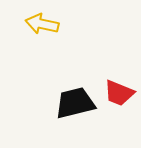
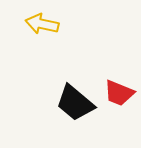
black trapezoid: rotated 126 degrees counterclockwise
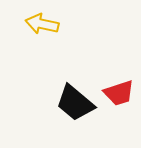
red trapezoid: rotated 40 degrees counterclockwise
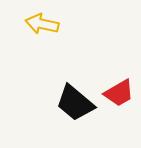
red trapezoid: rotated 12 degrees counterclockwise
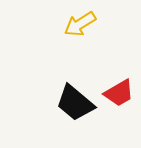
yellow arrow: moved 38 px right; rotated 44 degrees counterclockwise
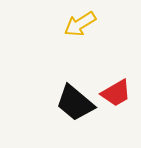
red trapezoid: moved 3 px left
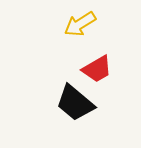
red trapezoid: moved 19 px left, 24 px up
